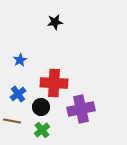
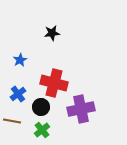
black star: moved 3 px left, 11 px down
red cross: rotated 12 degrees clockwise
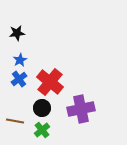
black star: moved 35 px left
red cross: moved 4 px left, 1 px up; rotated 24 degrees clockwise
blue cross: moved 1 px right, 15 px up
black circle: moved 1 px right, 1 px down
brown line: moved 3 px right
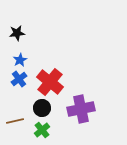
brown line: rotated 24 degrees counterclockwise
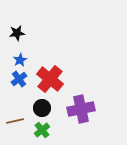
red cross: moved 3 px up
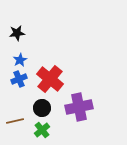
blue cross: rotated 14 degrees clockwise
purple cross: moved 2 px left, 2 px up
